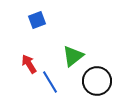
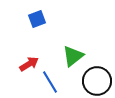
blue square: moved 1 px up
red arrow: rotated 90 degrees clockwise
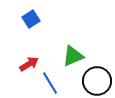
blue square: moved 6 px left; rotated 12 degrees counterclockwise
green triangle: rotated 15 degrees clockwise
blue line: moved 1 px down
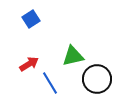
green triangle: rotated 10 degrees clockwise
black circle: moved 2 px up
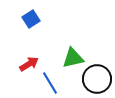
green triangle: moved 2 px down
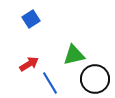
green triangle: moved 1 px right, 3 px up
black circle: moved 2 px left
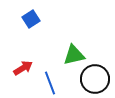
red arrow: moved 6 px left, 4 px down
blue line: rotated 10 degrees clockwise
